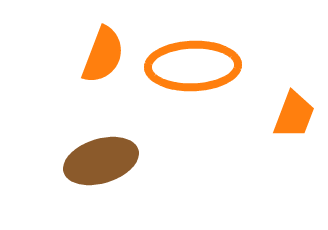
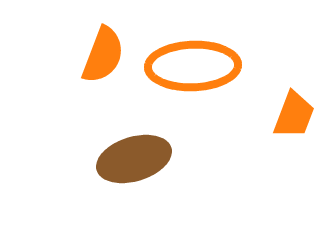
brown ellipse: moved 33 px right, 2 px up
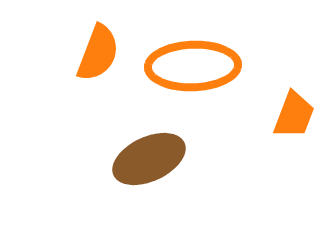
orange semicircle: moved 5 px left, 2 px up
brown ellipse: moved 15 px right; rotated 8 degrees counterclockwise
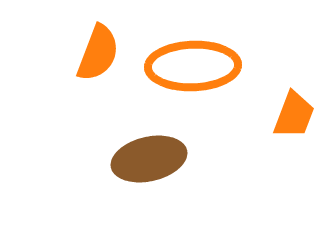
brown ellipse: rotated 12 degrees clockwise
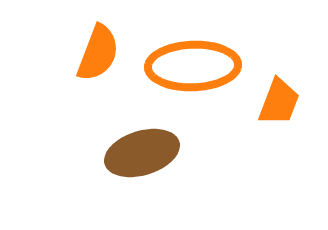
orange trapezoid: moved 15 px left, 13 px up
brown ellipse: moved 7 px left, 6 px up; rotated 4 degrees counterclockwise
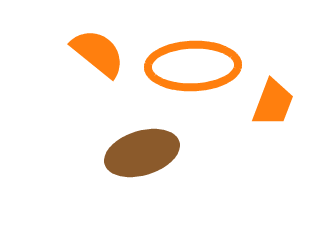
orange semicircle: rotated 72 degrees counterclockwise
orange trapezoid: moved 6 px left, 1 px down
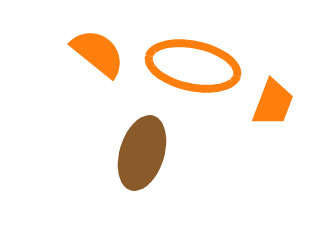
orange ellipse: rotated 14 degrees clockwise
brown ellipse: rotated 56 degrees counterclockwise
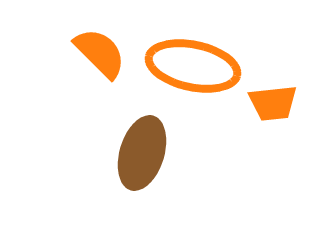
orange semicircle: moved 2 px right; rotated 6 degrees clockwise
orange trapezoid: rotated 63 degrees clockwise
